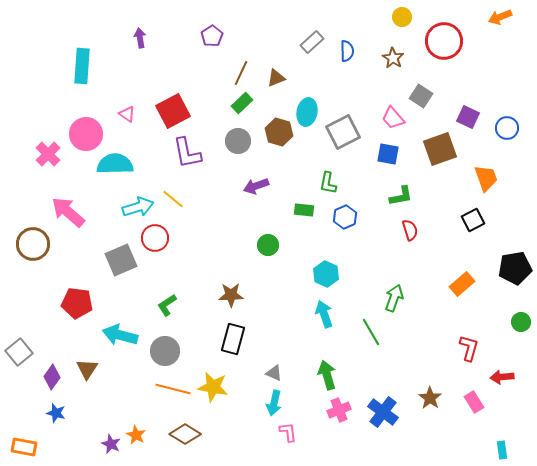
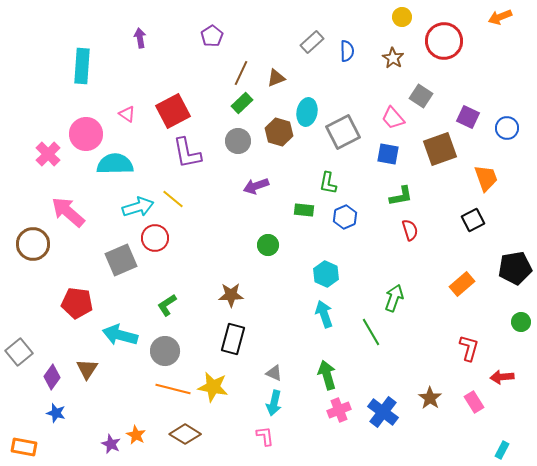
pink L-shape at (288, 432): moved 23 px left, 4 px down
cyan rectangle at (502, 450): rotated 36 degrees clockwise
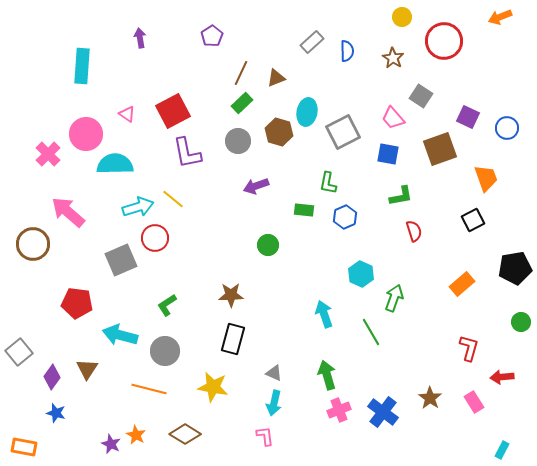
red semicircle at (410, 230): moved 4 px right, 1 px down
cyan hexagon at (326, 274): moved 35 px right
orange line at (173, 389): moved 24 px left
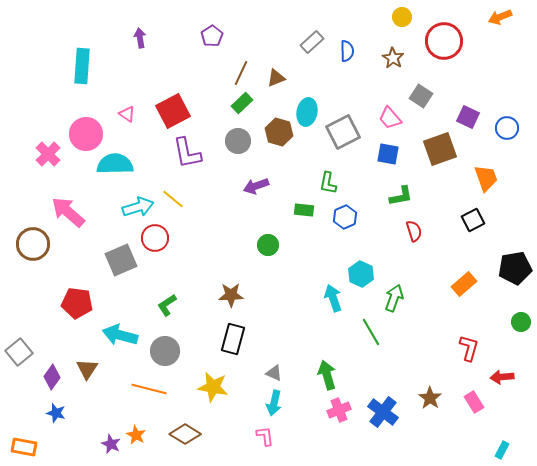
pink trapezoid at (393, 118): moved 3 px left
orange rectangle at (462, 284): moved 2 px right
cyan arrow at (324, 314): moved 9 px right, 16 px up
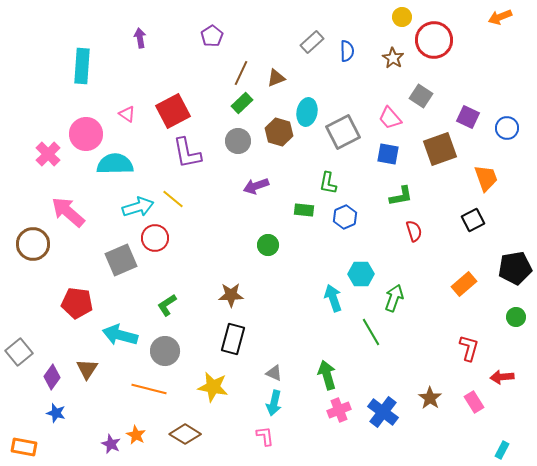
red circle at (444, 41): moved 10 px left, 1 px up
cyan hexagon at (361, 274): rotated 25 degrees counterclockwise
green circle at (521, 322): moved 5 px left, 5 px up
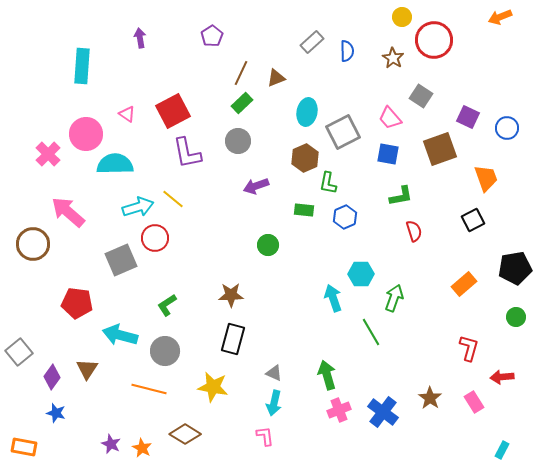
brown hexagon at (279, 132): moved 26 px right, 26 px down; rotated 20 degrees clockwise
orange star at (136, 435): moved 6 px right, 13 px down
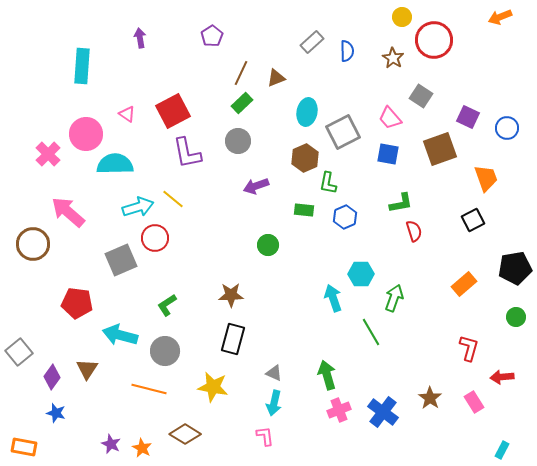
green L-shape at (401, 196): moved 7 px down
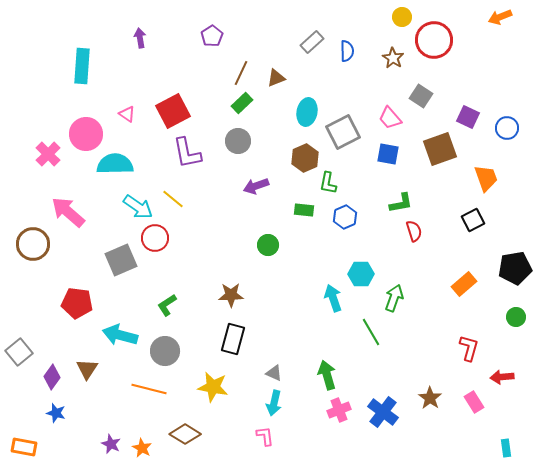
cyan arrow at (138, 207): rotated 52 degrees clockwise
cyan rectangle at (502, 450): moved 4 px right, 2 px up; rotated 36 degrees counterclockwise
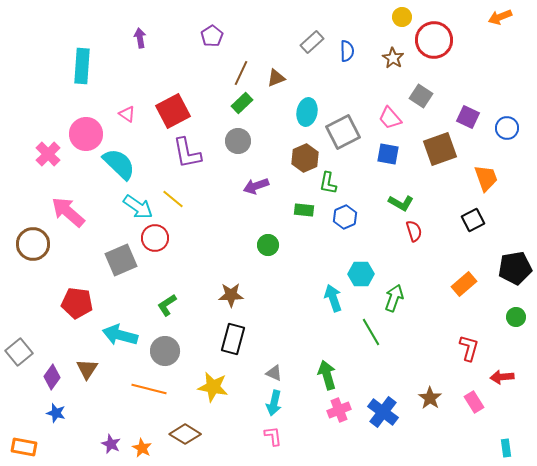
cyan semicircle at (115, 164): moved 4 px right; rotated 45 degrees clockwise
green L-shape at (401, 203): rotated 40 degrees clockwise
pink L-shape at (265, 436): moved 8 px right
